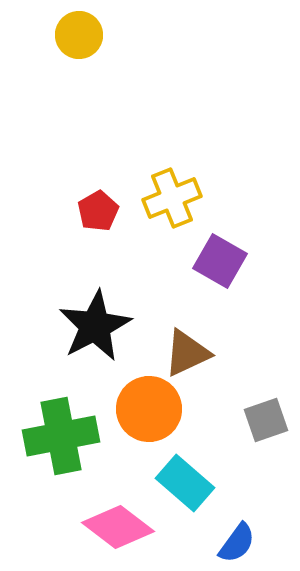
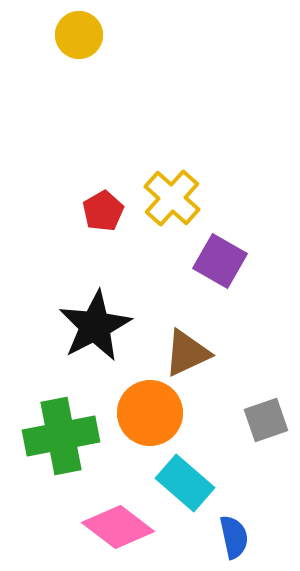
yellow cross: rotated 26 degrees counterclockwise
red pentagon: moved 5 px right
orange circle: moved 1 px right, 4 px down
blue semicircle: moved 3 px left, 6 px up; rotated 48 degrees counterclockwise
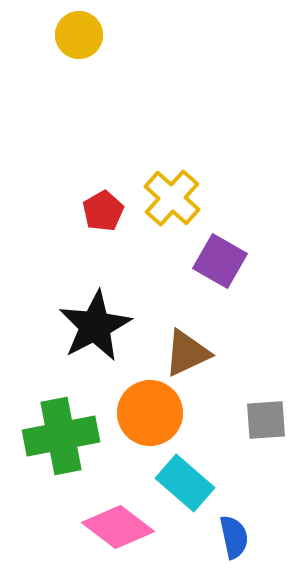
gray square: rotated 15 degrees clockwise
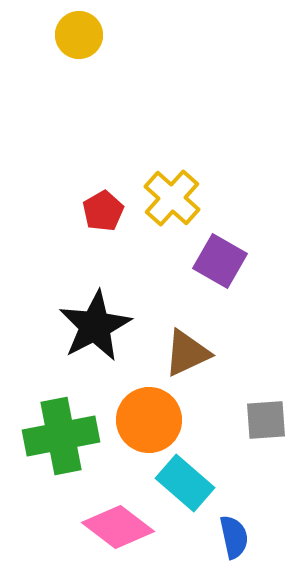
orange circle: moved 1 px left, 7 px down
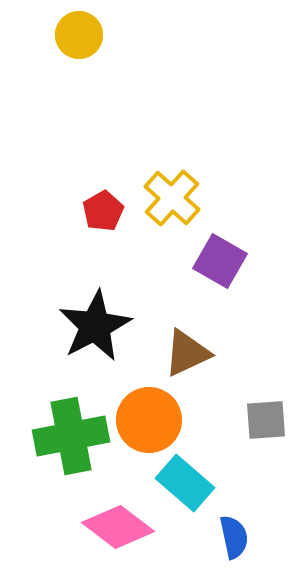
green cross: moved 10 px right
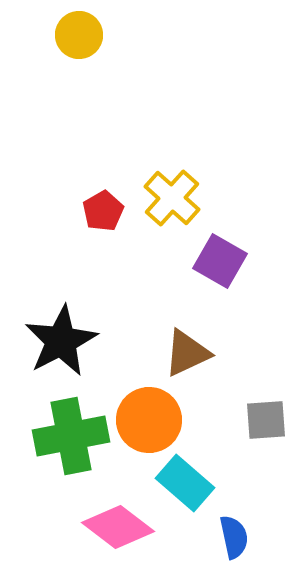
black star: moved 34 px left, 15 px down
